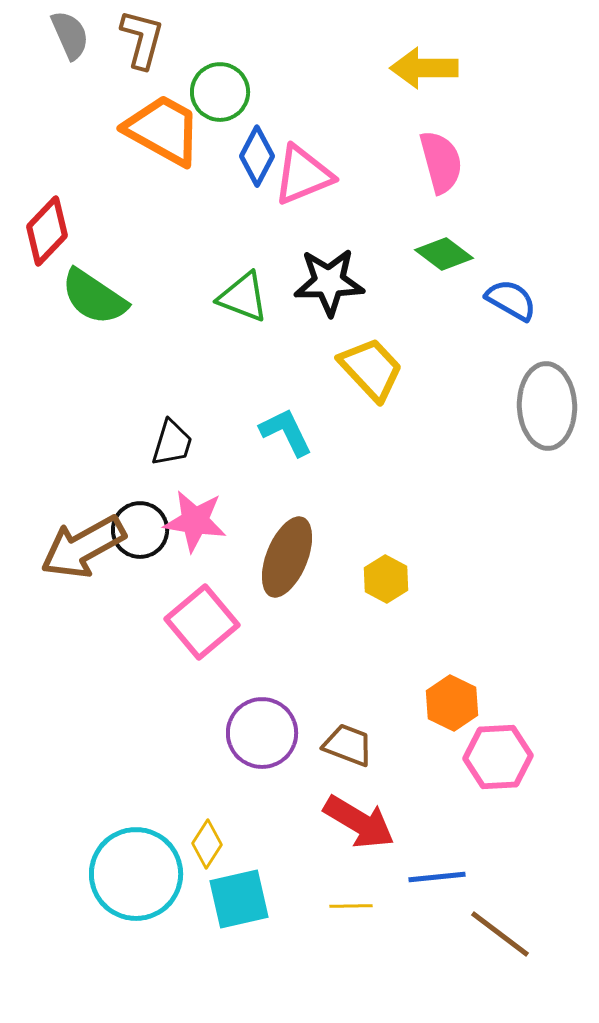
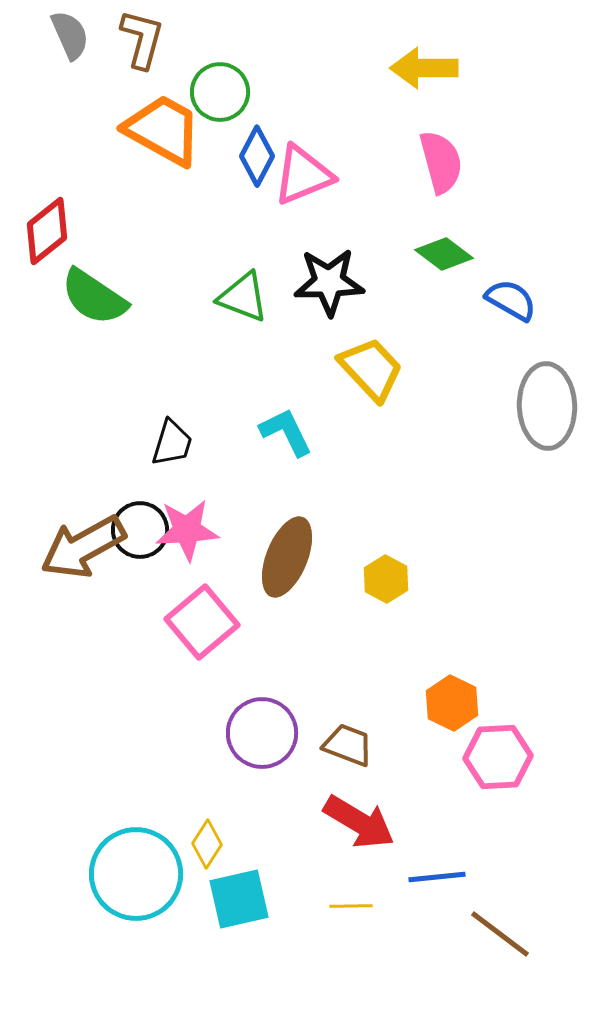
red diamond: rotated 8 degrees clockwise
pink star: moved 8 px left, 9 px down; rotated 12 degrees counterclockwise
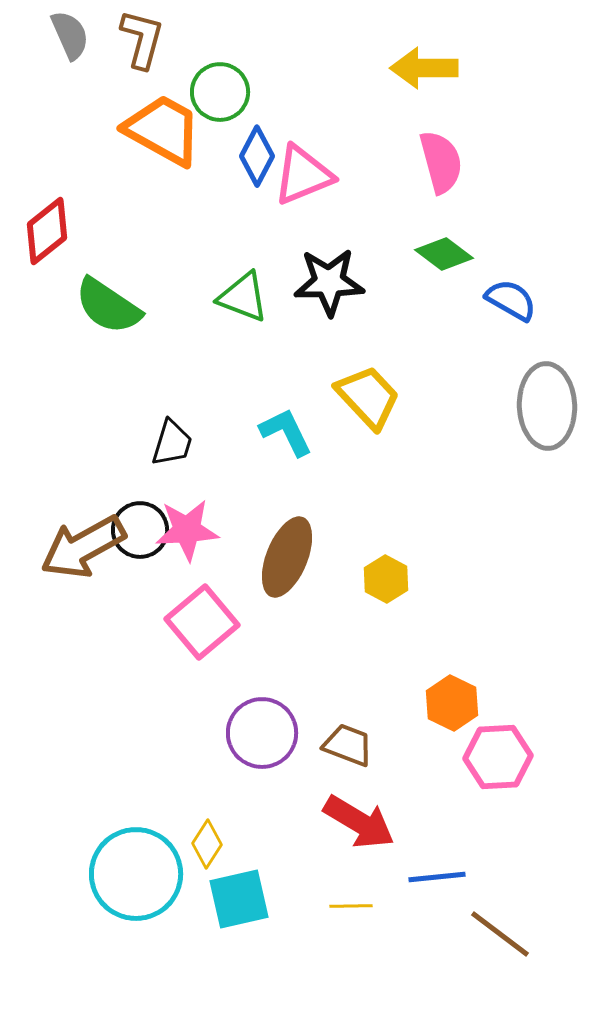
green semicircle: moved 14 px right, 9 px down
yellow trapezoid: moved 3 px left, 28 px down
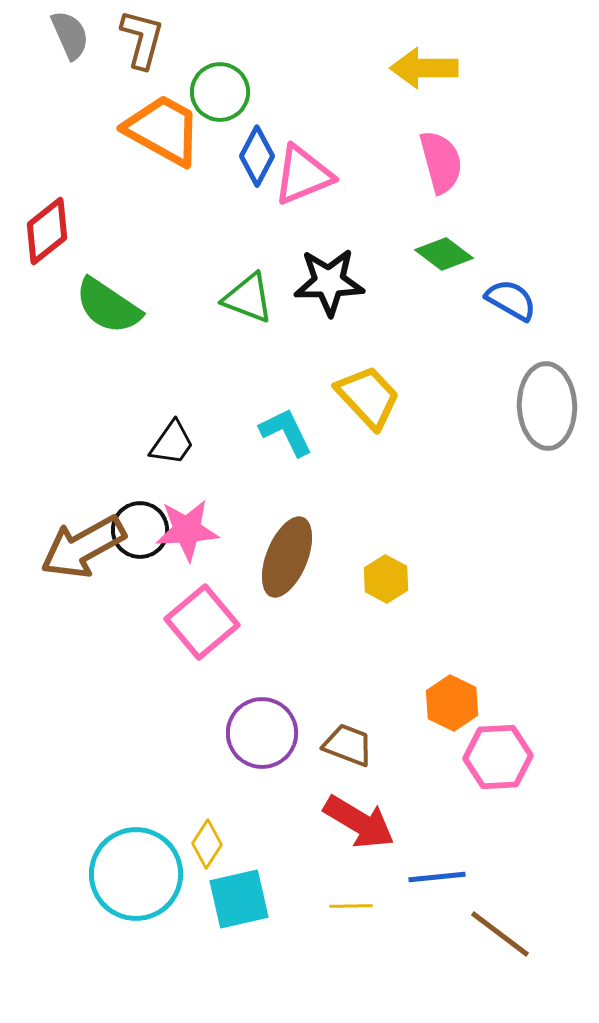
green triangle: moved 5 px right, 1 px down
black trapezoid: rotated 18 degrees clockwise
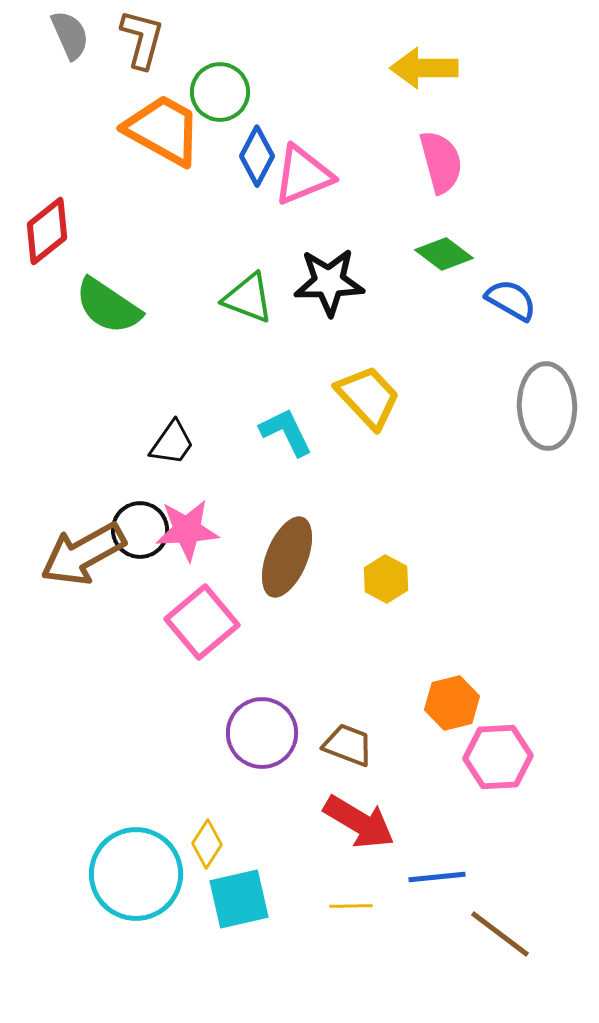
brown arrow: moved 7 px down
orange hexagon: rotated 20 degrees clockwise
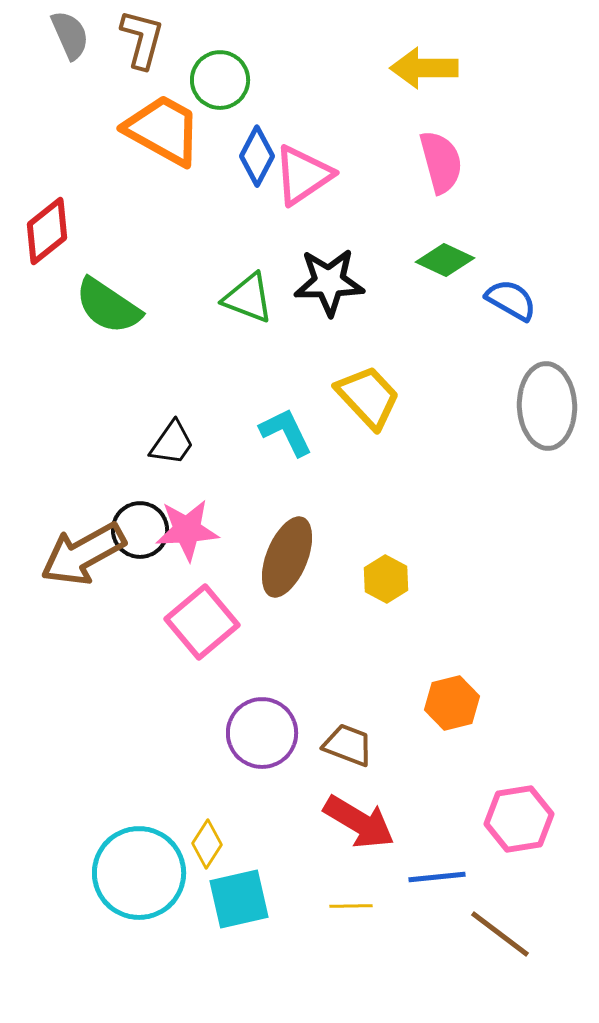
green circle: moved 12 px up
pink triangle: rotated 12 degrees counterclockwise
green diamond: moved 1 px right, 6 px down; rotated 12 degrees counterclockwise
pink hexagon: moved 21 px right, 62 px down; rotated 6 degrees counterclockwise
cyan circle: moved 3 px right, 1 px up
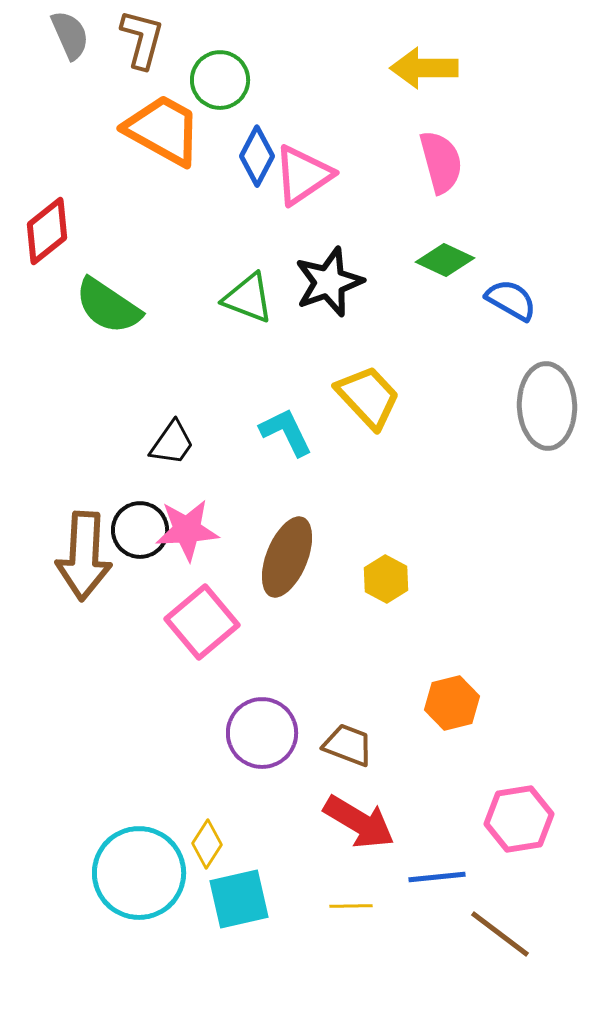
black star: rotated 18 degrees counterclockwise
brown arrow: moved 1 px right, 2 px down; rotated 58 degrees counterclockwise
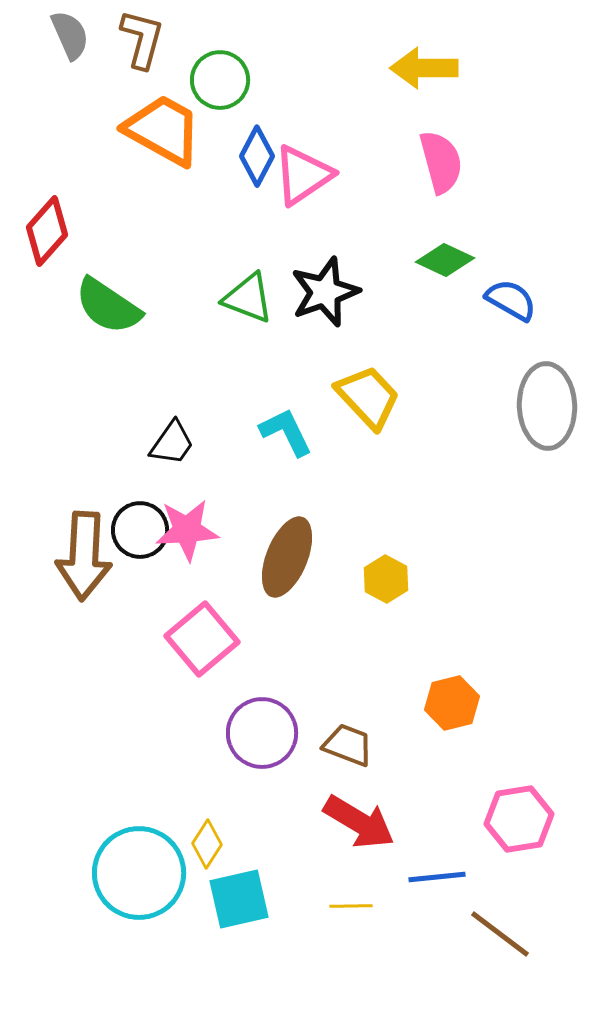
red diamond: rotated 10 degrees counterclockwise
black star: moved 4 px left, 10 px down
pink square: moved 17 px down
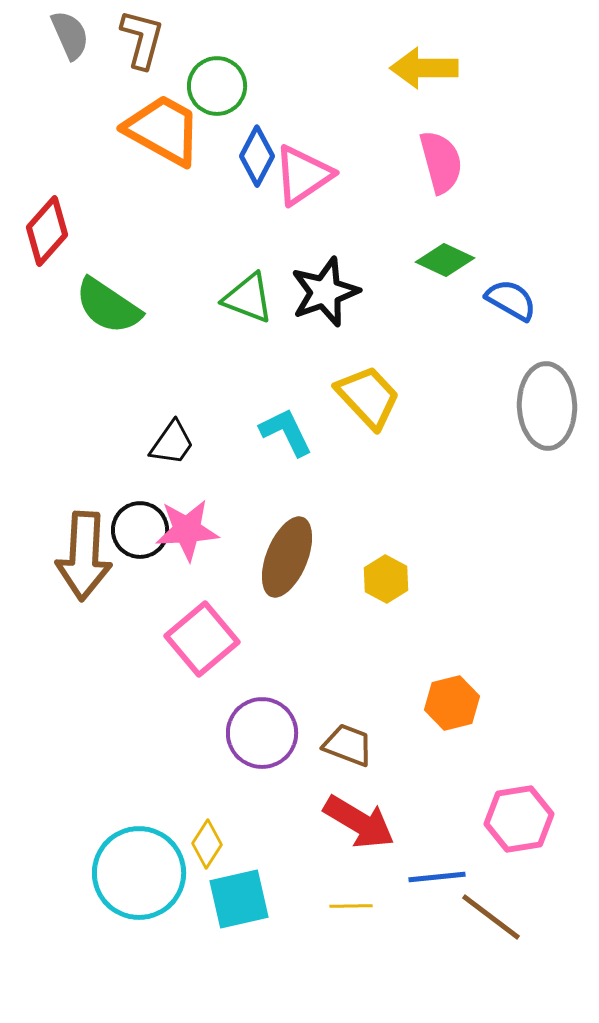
green circle: moved 3 px left, 6 px down
brown line: moved 9 px left, 17 px up
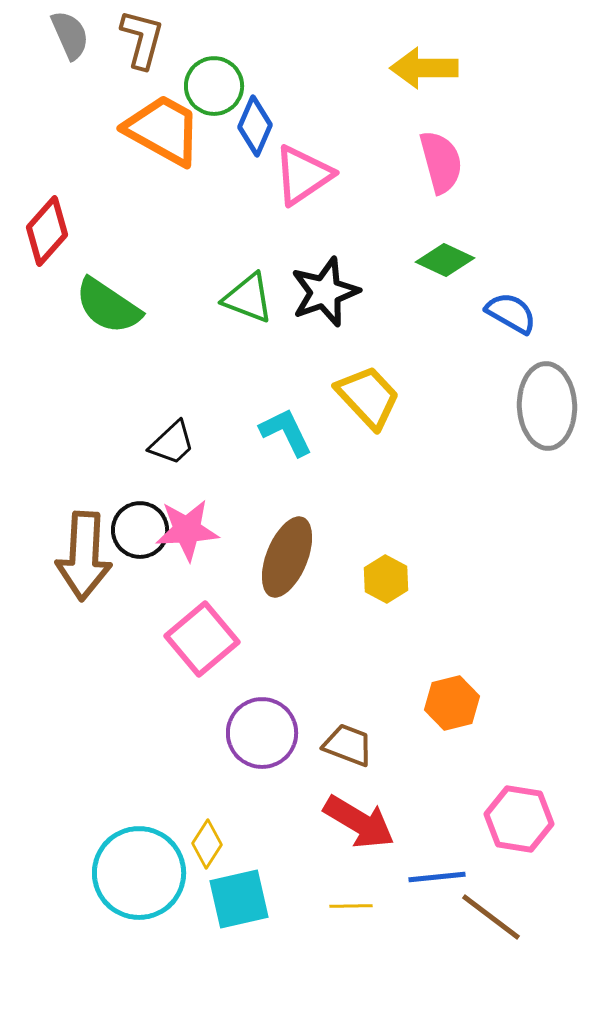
green circle: moved 3 px left
blue diamond: moved 2 px left, 30 px up; rotated 4 degrees counterclockwise
blue semicircle: moved 13 px down
black trapezoid: rotated 12 degrees clockwise
pink hexagon: rotated 18 degrees clockwise
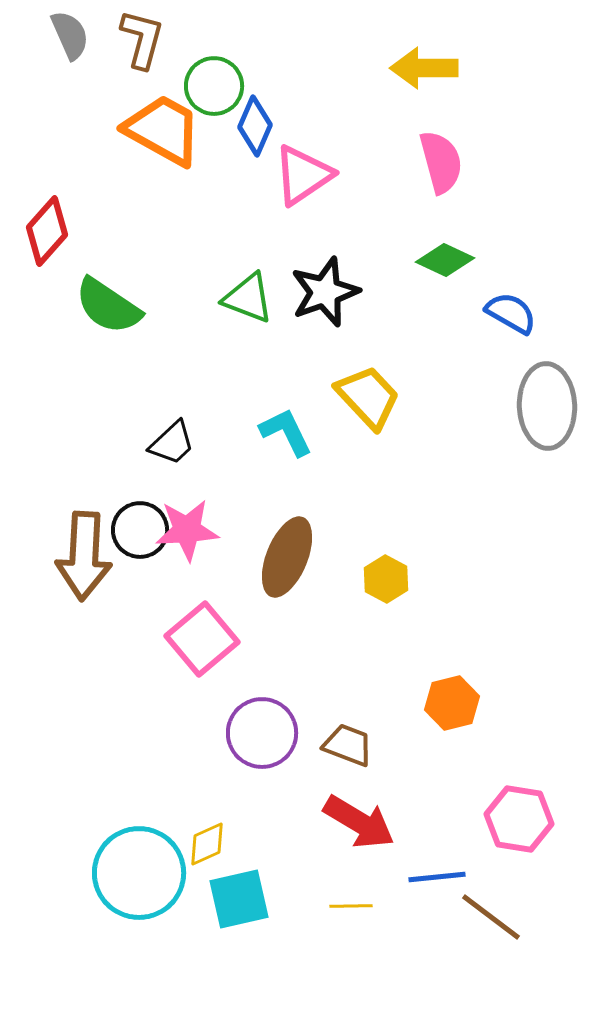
yellow diamond: rotated 33 degrees clockwise
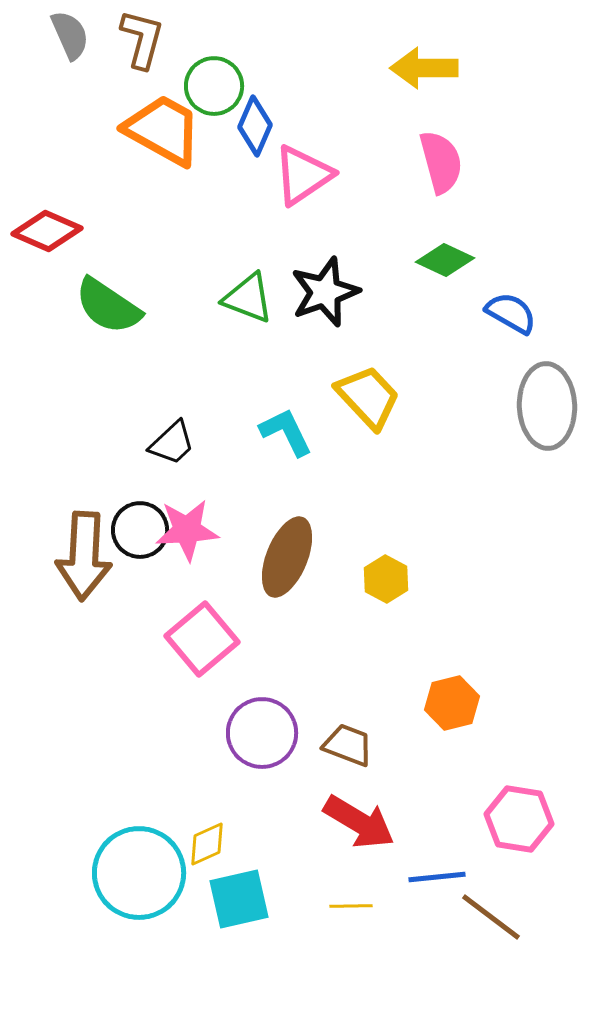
red diamond: rotated 72 degrees clockwise
